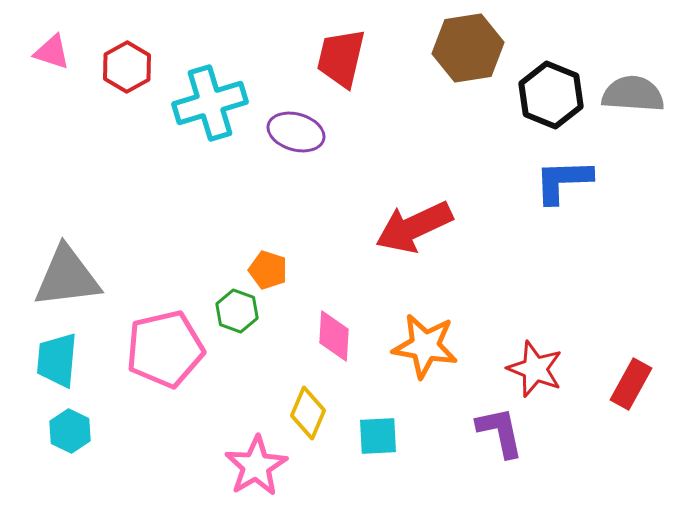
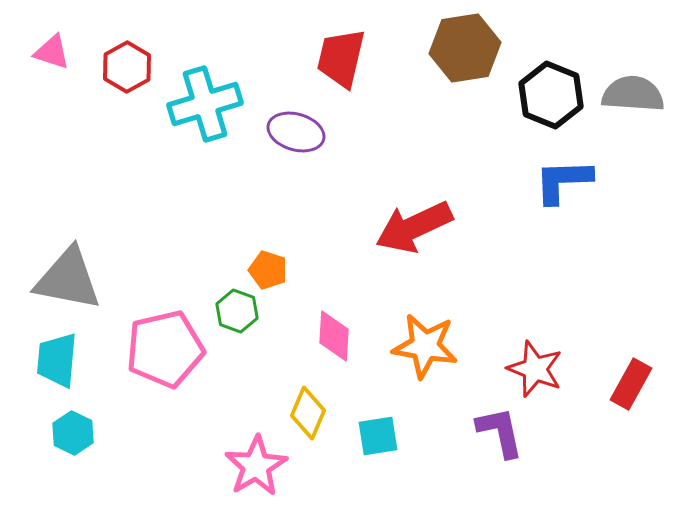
brown hexagon: moved 3 px left
cyan cross: moved 5 px left, 1 px down
gray triangle: moved 1 px right, 2 px down; rotated 18 degrees clockwise
cyan hexagon: moved 3 px right, 2 px down
cyan square: rotated 6 degrees counterclockwise
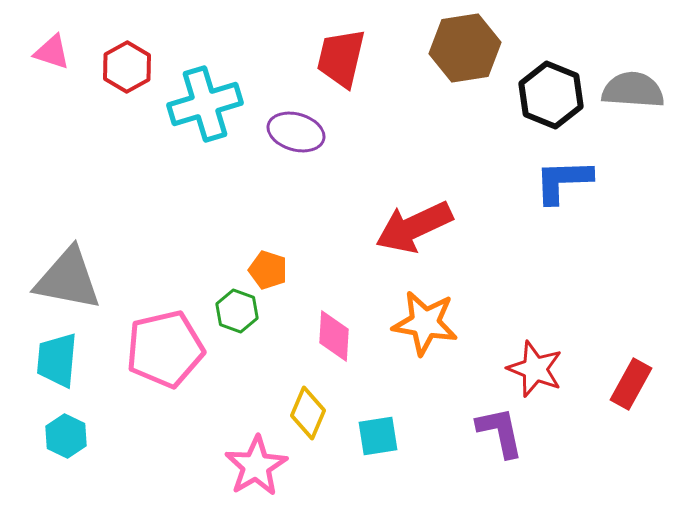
gray semicircle: moved 4 px up
orange star: moved 23 px up
cyan hexagon: moved 7 px left, 3 px down
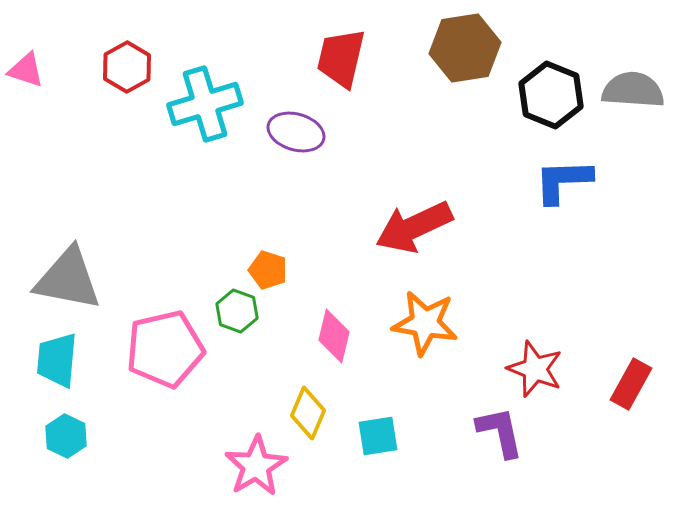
pink triangle: moved 26 px left, 18 px down
pink diamond: rotated 10 degrees clockwise
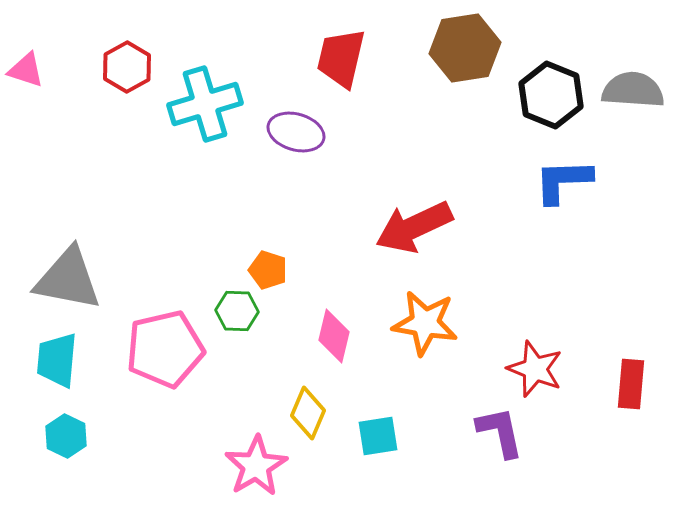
green hexagon: rotated 18 degrees counterclockwise
red rectangle: rotated 24 degrees counterclockwise
